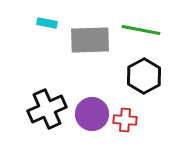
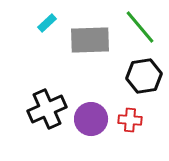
cyan rectangle: rotated 54 degrees counterclockwise
green line: moved 1 px left, 3 px up; rotated 39 degrees clockwise
black hexagon: rotated 20 degrees clockwise
purple circle: moved 1 px left, 5 px down
red cross: moved 5 px right
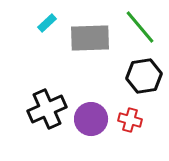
gray rectangle: moved 2 px up
red cross: rotated 10 degrees clockwise
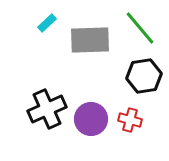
green line: moved 1 px down
gray rectangle: moved 2 px down
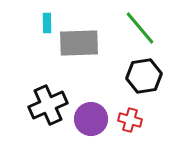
cyan rectangle: rotated 48 degrees counterclockwise
gray rectangle: moved 11 px left, 3 px down
black cross: moved 1 px right, 4 px up
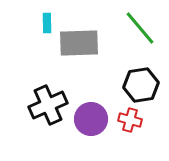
black hexagon: moved 3 px left, 9 px down
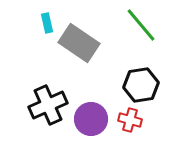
cyan rectangle: rotated 12 degrees counterclockwise
green line: moved 1 px right, 3 px up
gray rectangle: rotated 36 degrees clockwise
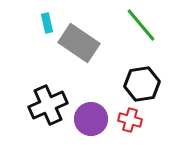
black hexagon: moved 1 px right, 1 px up
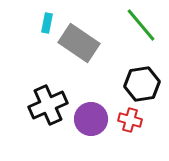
cyan rectangle: rotated 24 degrees clockwise
